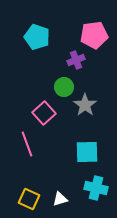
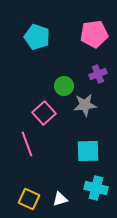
pink pentagon: moved 1 px up
purple cross: moved 22 px right, 14 px down
green circle: moved 1 px up
gray star: rotated 30 degrees clockwise
cyan square: moved 1 px right, 1 px up
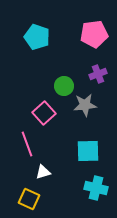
white triangle: moved 17 px left, 27 px up
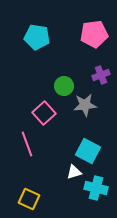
cyan pentagon: rotated 10 degrees counterclockwise
purple cross: moved 3 px right, 1 px down
cyan square: rotated 30 degrees clockwise
white triangle: moved 31 px right
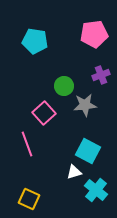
cyan pentagon: moved 2 px left, 4 px down
cyan cross: moved 2 px down; rotated 25 degrees clockwise
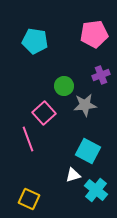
pink line: moved 1 px right, 5 px up
white triangle: moved 1 px left, 3 px down
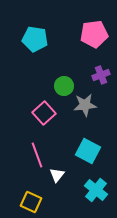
cyan pentagon: moved 2 px up
pink line: moved 9 px right, 16 px down
white triangle: moved 16 px left; rotated 35 degrees counterclockwise
yellow square: moved 2 px right, 3 px down
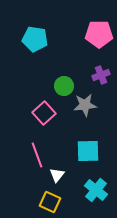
pink pentagon: moved 5 px right; rotated 8 degrees clockwise
cyan square: rotated 30 degrees counterclockwise
yellow square: moved 19 px right
